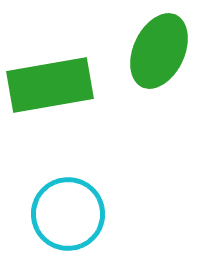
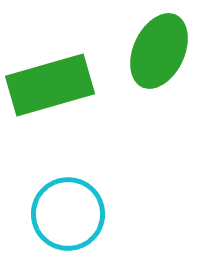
green rectangle: rotated 6 degrees counterclockwise
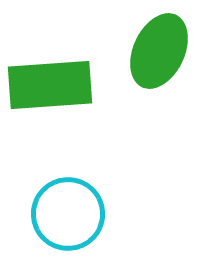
green rectangle: rotated 12 degrees clockwise
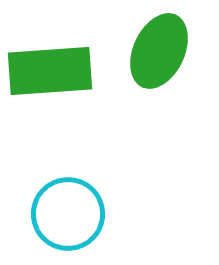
green rectangle: moved 14 px up
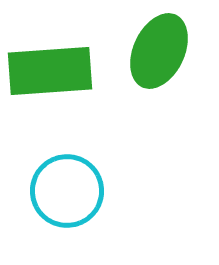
cyan circle: moved 1 px left, 23 px up
